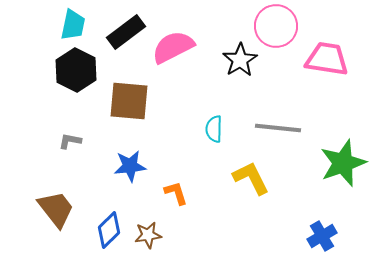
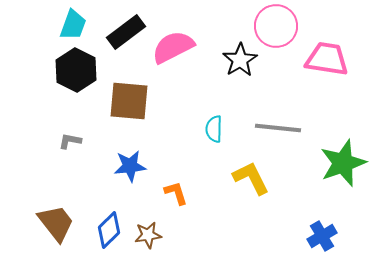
cyan trapezoid: rotated 8 degrees clockwise
brown trapezoid: moved 14 px down
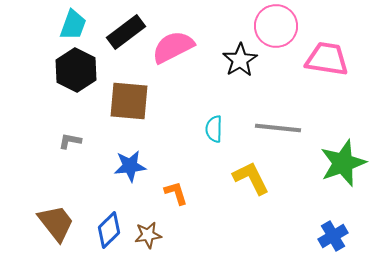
blue cross: moved 11 px right
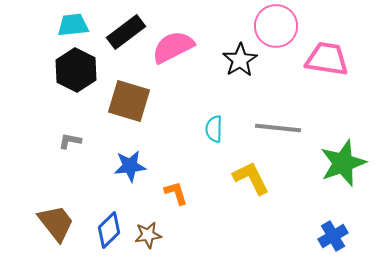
cyan trapezoid: rotated 116 degrees counterclockwise
brown square: rotated 12 degrees clockwise
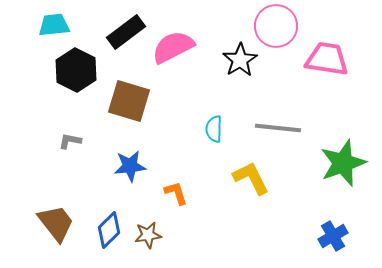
cyan trapezoid: moved 19 px left
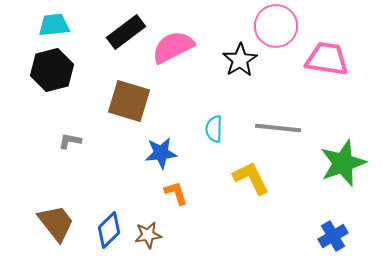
black hexagon: moved 24 px left; rotated 18 degrees clockwise
blue star: moved 31 px right, 13 px up
